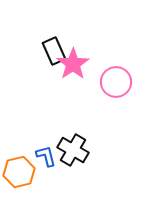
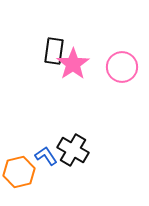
black rectangle: rotated 32 degrees clockwise
pink circle: moved 6 px right, 15 px up
blue L-shape: rotated 20 degrees counterclockwise
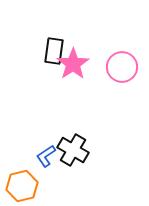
blue L-shape: rotated 90 degrees counterclockwise
orange hexagon: moved 3 px right, 14 px down
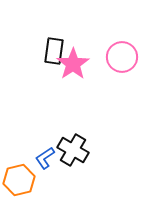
pink circle: moved 10 px up
blue L-shape: moved 1 px left, 2 px down
orange hexagon: moved 3 px left, 6 px up
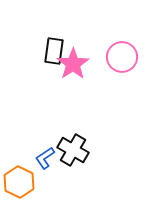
orange hexagon: moved 2 px down; rotated 20 degrees counterclockwise
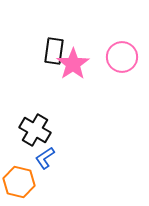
black cross: moved 38 px left, 20 px up
orange hexagon: rotated 12 degrees counterclockwise
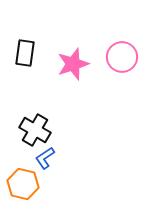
black rectangle: moved 29 px left, 2 px down
pink star: rotated 16 degrees clockwise
orange hexagon: moved 4 px right, 2 px down
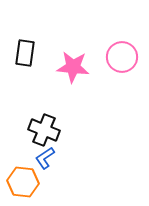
pink star: moved 3 px down; rotated 24 degrees clockwise
black cross: moved 9 px right; rotated 8 degrees counterclockwise
orange hexagon: moved 2 px up; rotated 8 degrees counterclockwise
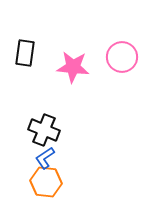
orange hexagon: moved 23 px right
